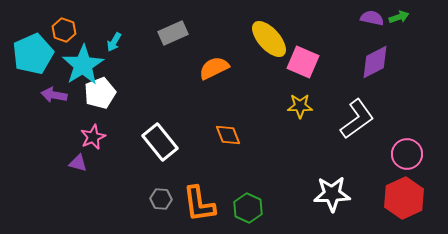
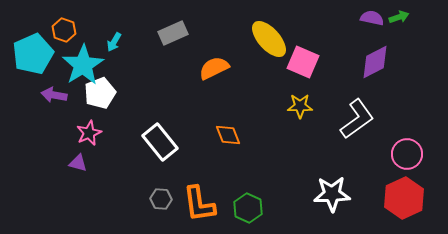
pink star: moved 4 px left, 4 px up
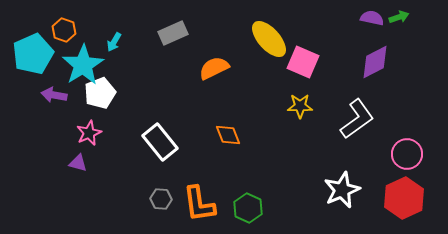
white star: moved 10 px right, 4 px up; rotated 21 degrees counterclockwise
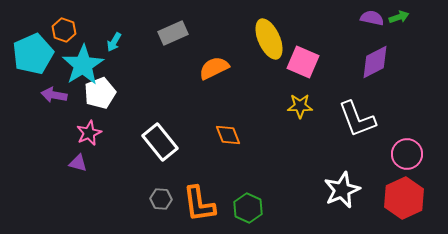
yellow ellipse: rotated 18 degrees clockwise
white L-shape: rotated 105 degrees clockwise
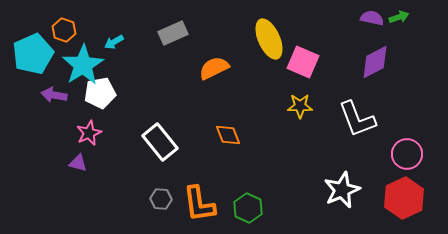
cyan arrow: rotated 30 degrees clockwise
white pentagon: rotated 12 degrees clockwise
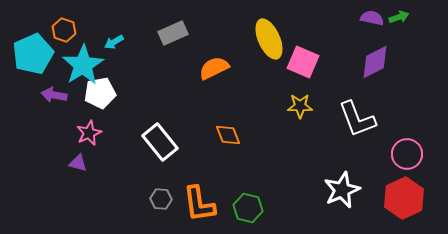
green hexagon: rotated 12 degrees counterclockwise
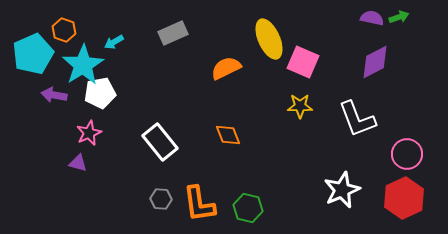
orange semicircle: moved 12 px right
